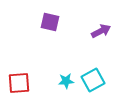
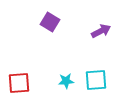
purple square: rotated 18 degrees clockwise
cyan square: moved 3 px right; rotated 25 degrees clockwise
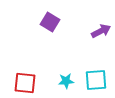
red square: moved 6 px right; rotated 10 degrees clockwise
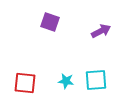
purple square: rotated 12 degrees counterclockwise
cyan star: rotated 14 degrees clockwise
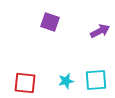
purple arrow: moved 1 px left
cyan star: rotated 21 degrees counterclockwise
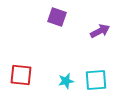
purple square: moved 7 px right, 5 px up
red square: moved 4 px left, 8 px up
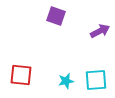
purple square: moved 1 px left, 1 px up
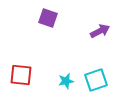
purple square: moved 8 px left, 2 px down
cyan square: rotated 15 degrees counterclockwise
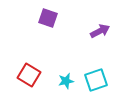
red square: moved 8 px right; rotated 25 degrees clockwise
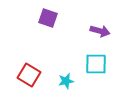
purple arrow: rotated 42 degrees clockwise
cyan square: moved 16 px up; rotated 20 degrees clockwise
